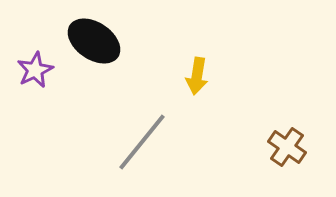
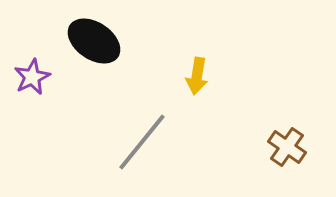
purple star: moved 3 px left, 7 px down
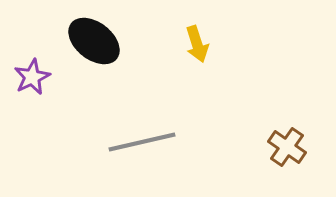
black ellipse: rotated 4 degrees clockwise
yellow arrow: moved 32 px up; rotated 27 degrees counterclockwise
gray line: rotated 38 degrees clockwise
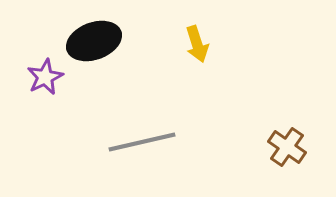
black ellipse: rotated 58 degrees counterclockwise
purple star: moved 13 px right
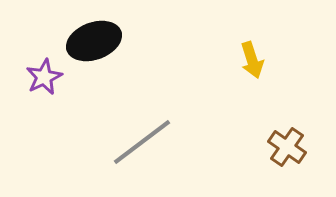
yellow arrow: moved 55 px right, 16 px down
purple star: moved 1 px left
gray line: rotated 24 degrees counterclockwise
